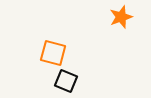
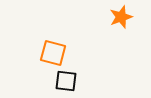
black square: rotated 15 degrees counterclockwise
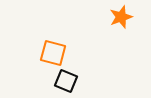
black square: rotated 15 degrees clockwise
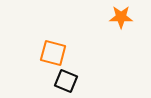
orange star: rotated 20 degrees clockwise
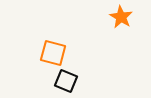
orange star: rotated 30 degrees clockwise
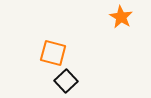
black square: rotated 25 degrees clockwise
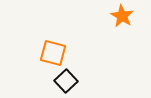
orange star: moved 1 px right, 1 px up
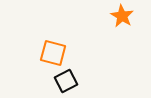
black square: rotated 15 degrees clockwise
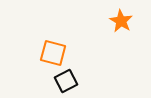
orange star: moved 1 px left, 5 px down
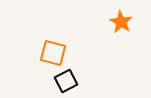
orange star: moved 1 px down
